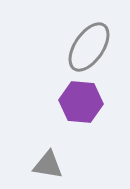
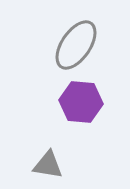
gray ellipse: moved 13 px left, 2 px up
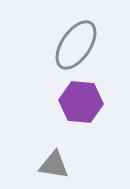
gray triangle: moved 6 px right
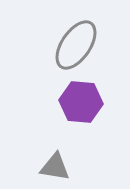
gray triangle: moved 1 px right, 2 px down
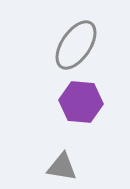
gray triangle: moved 7 px right
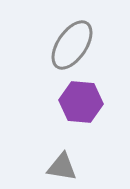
gray ellipse: moved 4 px left
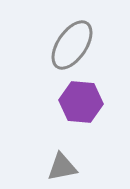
gray triangle: rotated 20 degrees counterclockwise
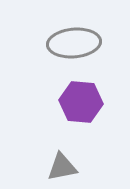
gray ellipse: moved 2 px right, 2 px up; rotated 51 degrees clockwise
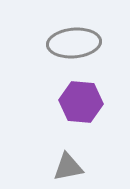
gray triangle: moved 6 px right
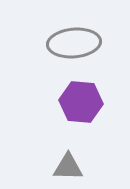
gray triangle: rotated 12 degrees clockwise
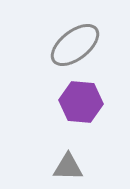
gray ellipse: moved 1 px right, 2 px down; rotated 33 degrees counterclockwise
